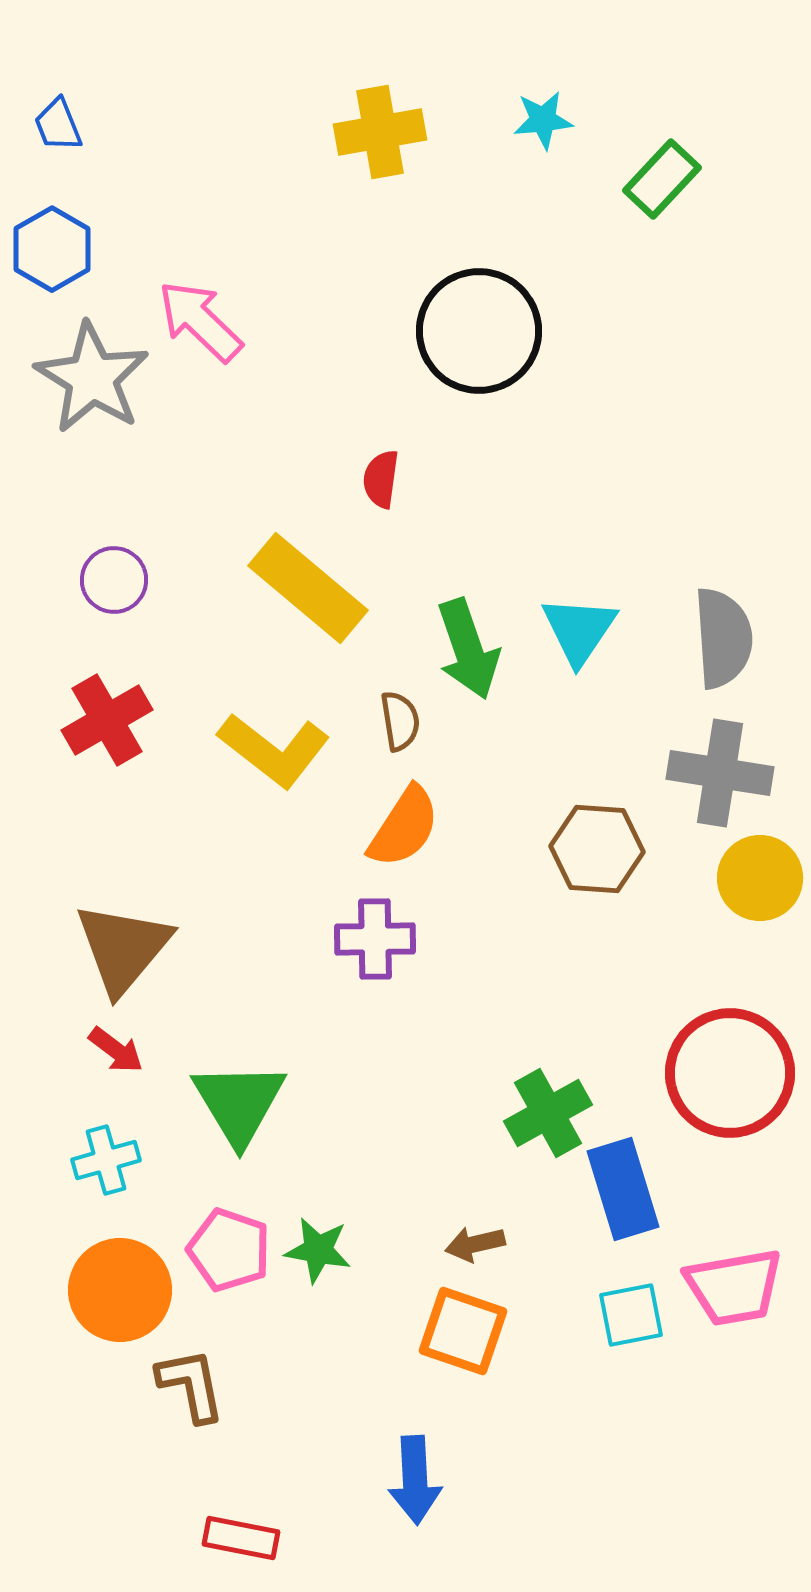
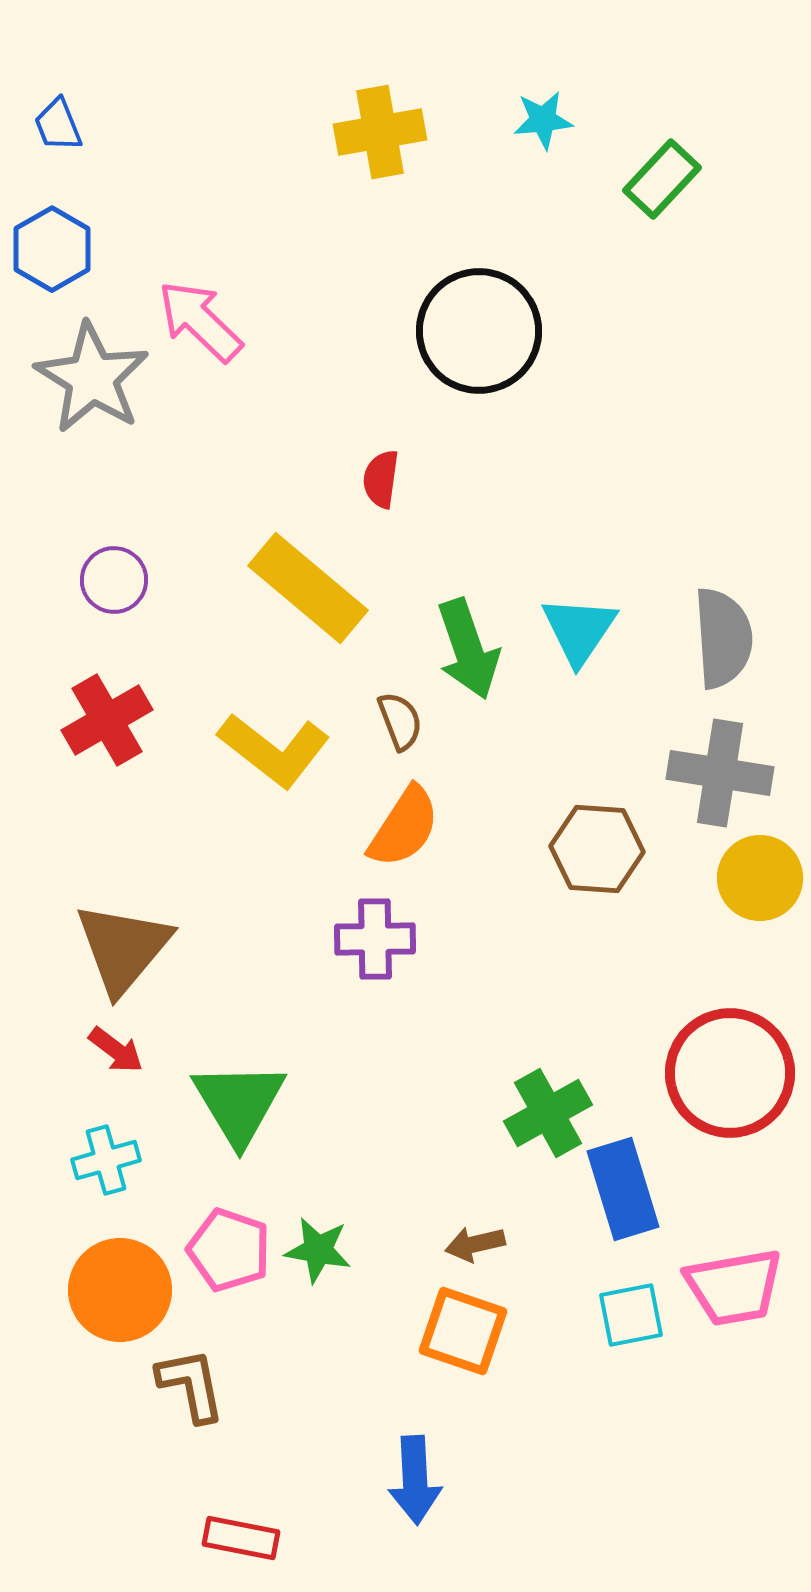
brown semicircle: rotated 12 degrees counterclockwise
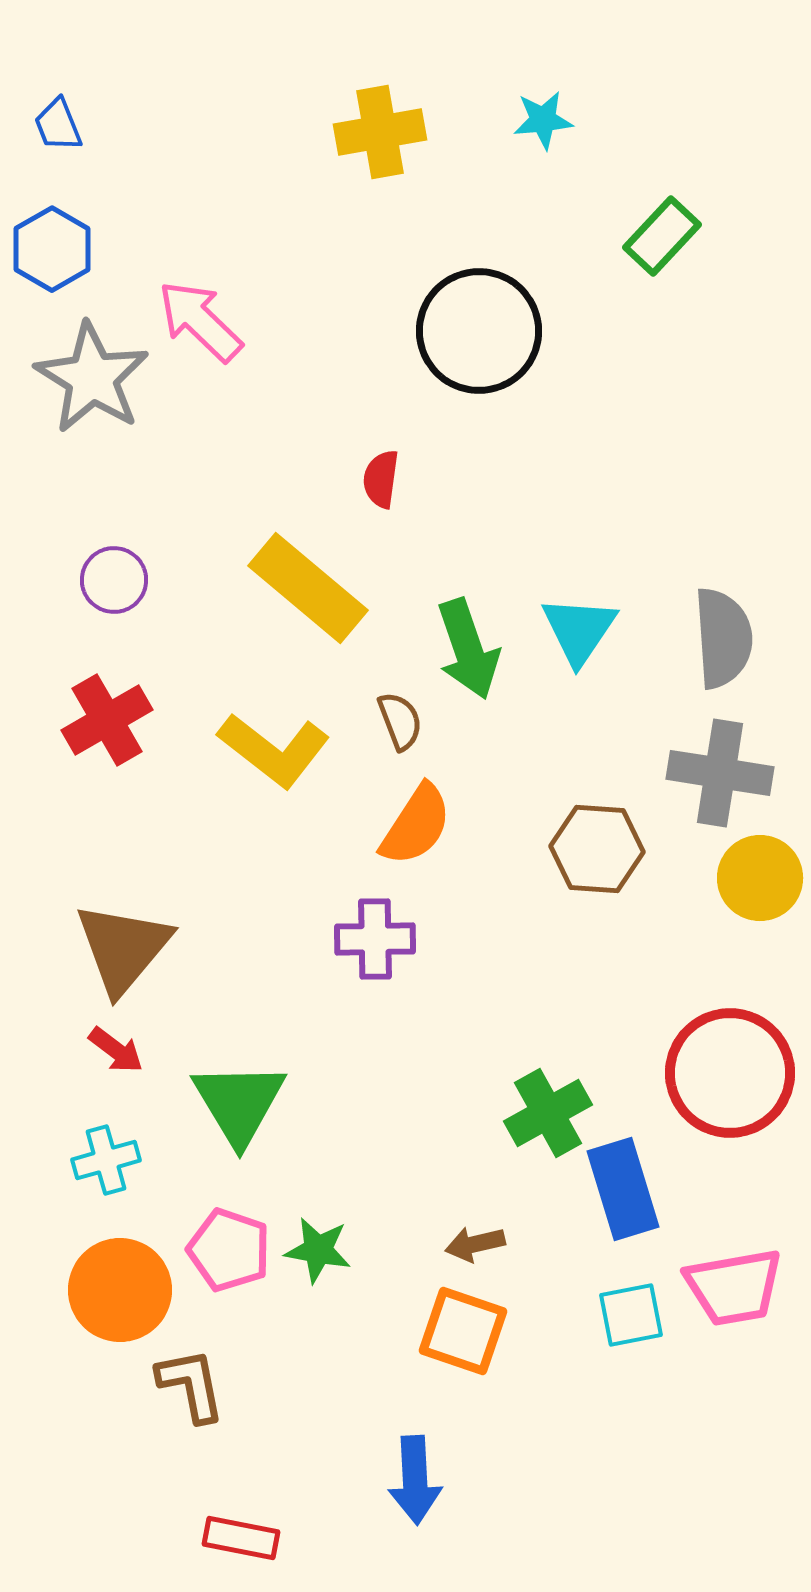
green rectangle: moved 57 px down
orange semicircle: moved 12 px right, 2 px up
